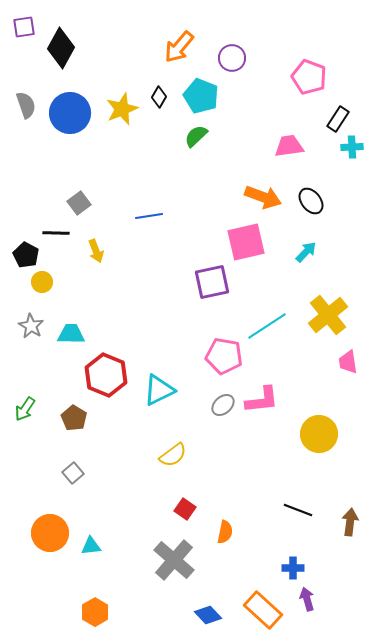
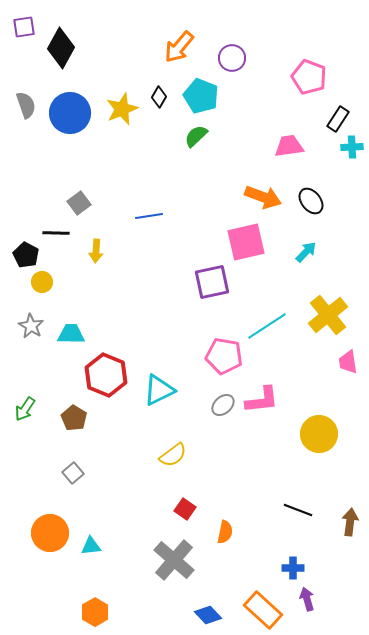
yellow arrow at (96, 251): rotated 25 degrees clockwise
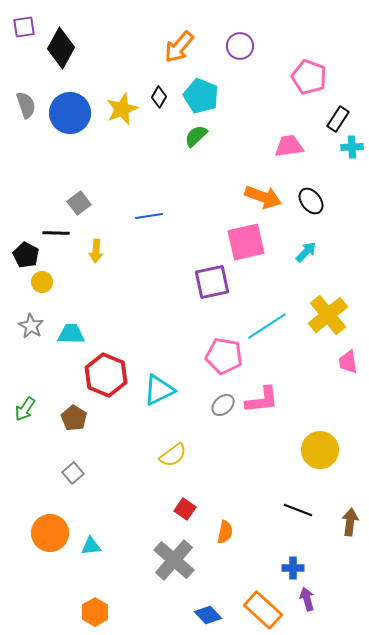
purple circle at (232, 58): moved 8 px right, 12 px up
yellow circle at (319, 434): moved 1 px right, 16 px down
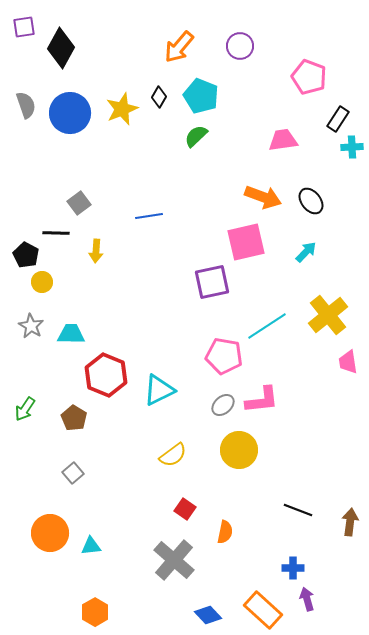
pink trapezoid at (289, 146): moved 6 px left, 6 px up
yellow circle at (320, 450): moved 81 px left
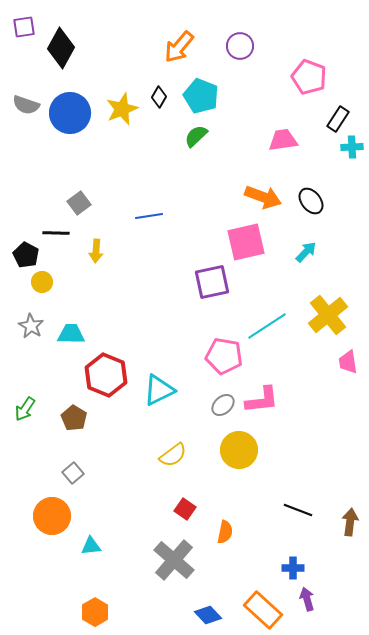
gray semicircle at (26, 105): rotated 128 degrees clockwise
orange circle at (50, 533): moved 2 px right, 17 px up
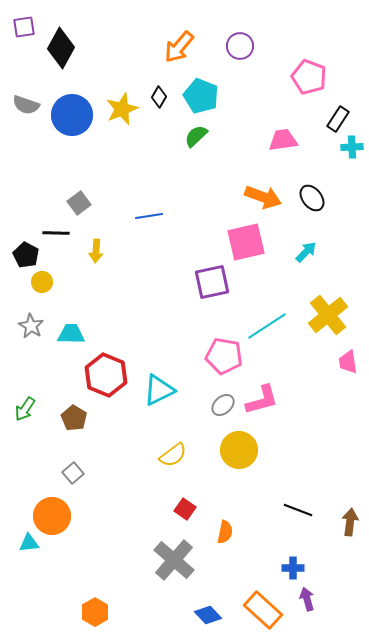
blue circle at (70, 113): moved 2 px right, 2 px down
black ellipse at (311, 201): moved 1 px right, 3 px up
pink L-shape at (262, 400): rotated 9 degrees counterclockwise
cyan triangle at (91, 546): moved 62 px left, 3 px up
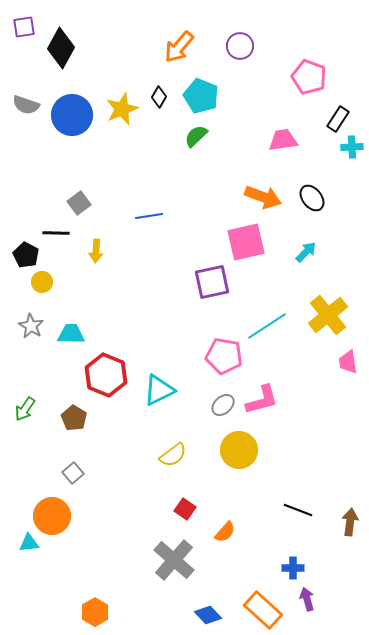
orange semicircle at (225, 532): rotated 30 degrees clockwise
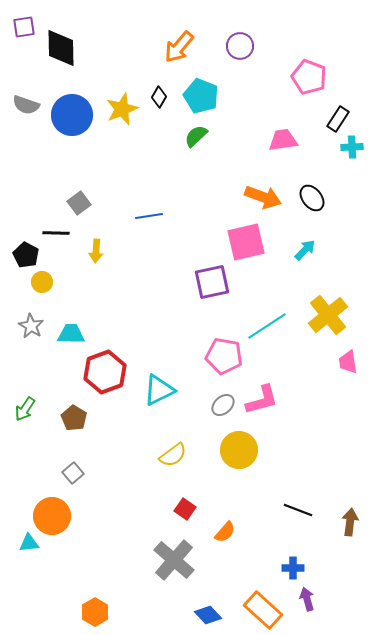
black diamond at (61, 48): rotated 30 degrees counterclockwise
cyan arrow at (306, 252): moved 1 px left, 2 px up
red hexagon at (106, 375): moved 1 px left, 3 px up; rotated 18 degrees clockwise
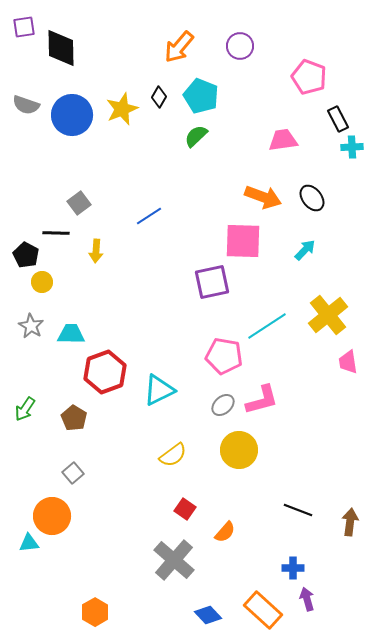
black rectangle at (338, 119): rotated 60 degrees counterclockwise
blue line at (149, 216): rotated 24 degrees counterclockwise
pink square at (246, 242): moved 3 px left, 1 px up; rotated 15 degrees clockwise
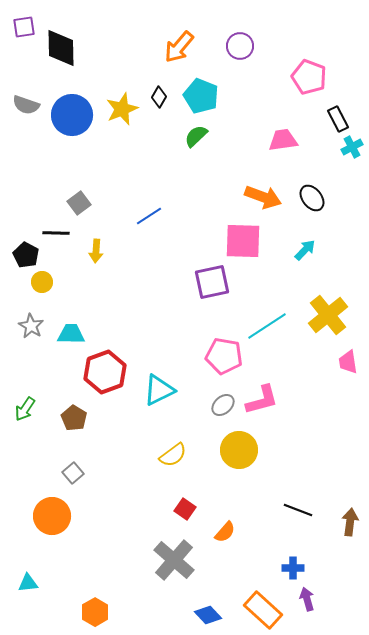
cyan cross at (352, 147): rotated 25 degrees counterclockwise
cyan triangle at (29, 543): moved 1 px left, 40 px down
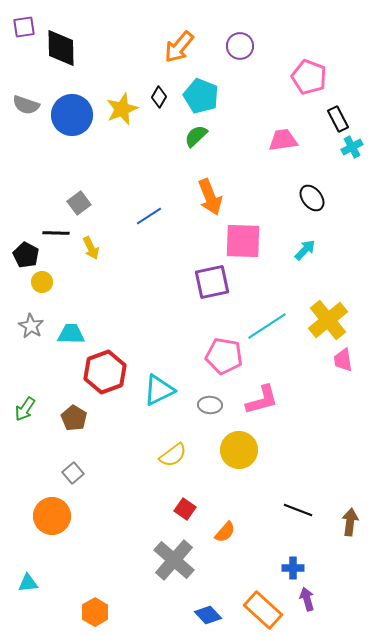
orange arrow at (263, 197): moved 53 px left; rotated 48 degrees clockwise
yellow arrow at (96, 251): moved 5 px left, 3 px up; rotated 30 degrees counterclockwise
yellow cross at (328, 315): moved 5 px down
pink trapezoid at (348, 362): moved 5 px left, 2 px up
gray ellipse at (223, 405): moved 13 px left; rotated 45 degrees clockwise
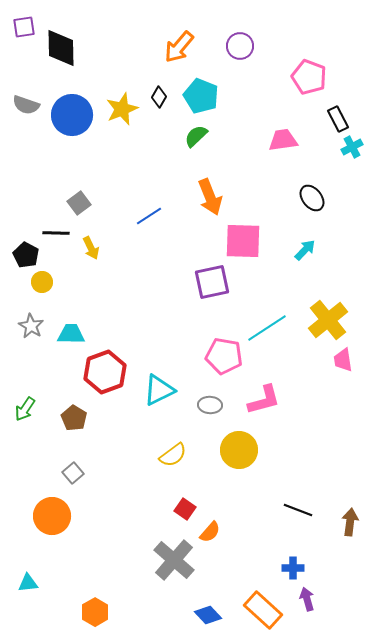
cyan line at (267, 326): moved 2 px down
pink L-shape at (262, 400): moved 2 px right
orange semicircle at (225, 532): moved 15 px left
